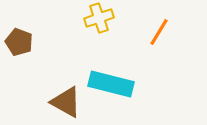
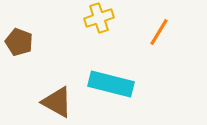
brown triangle: moved 9 px left
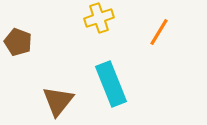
brown pentagon: moved 1 px left
cyan rectangle: rotated 54 degrees clockwise
brown triangle: moved 1 px right, 1 px up; rotated 40 degrees clockwise
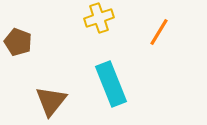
brown triangle: moved 7 px left
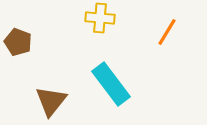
yellow cross: moved 1 px right; rotated 24 degrees clockwise
orange line: moved 8 px right
cyan rectangle: rotated 15 degrees counterclockwise
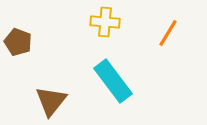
yellow cross: moved 5 px right, 4 px down
orange line: moved 1 px right, 1 px down
cyan rectangle: moved 2 px right, 3 px up
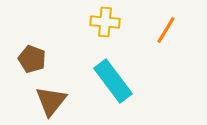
orange line: moved 2 px left, 3 px up
brown pentagon: moved 14 px right, 17 px down
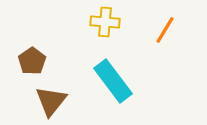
orange line: moved 1 px left
brown pentagon: moved 2 px down; rotated 16 degrees clockwise
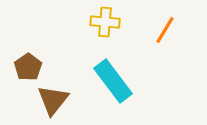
brown pentagon: moved 4 px left, 6 px down
brown triangle: moved 2 px right, 1 px up
